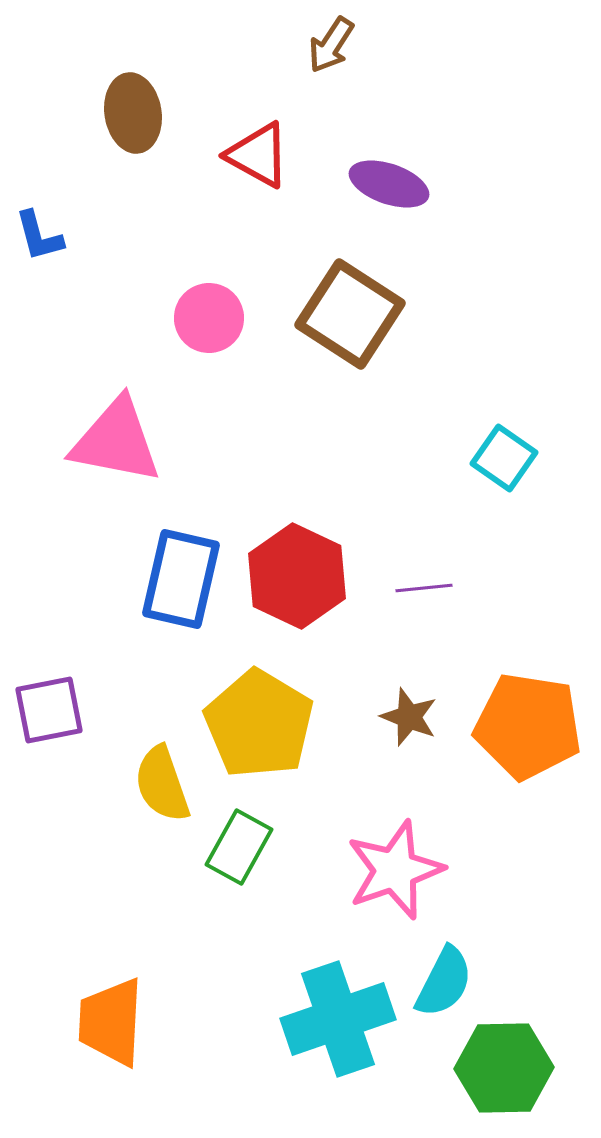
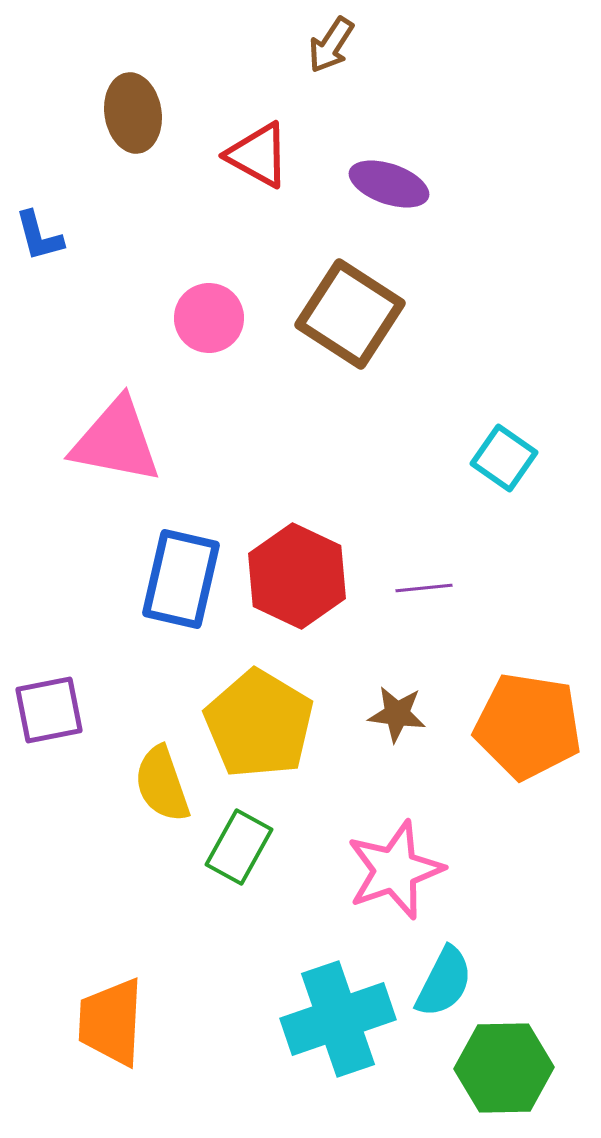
brown star: moved 12 px left, 3 px up; rotated 14 degrees counterclockwise
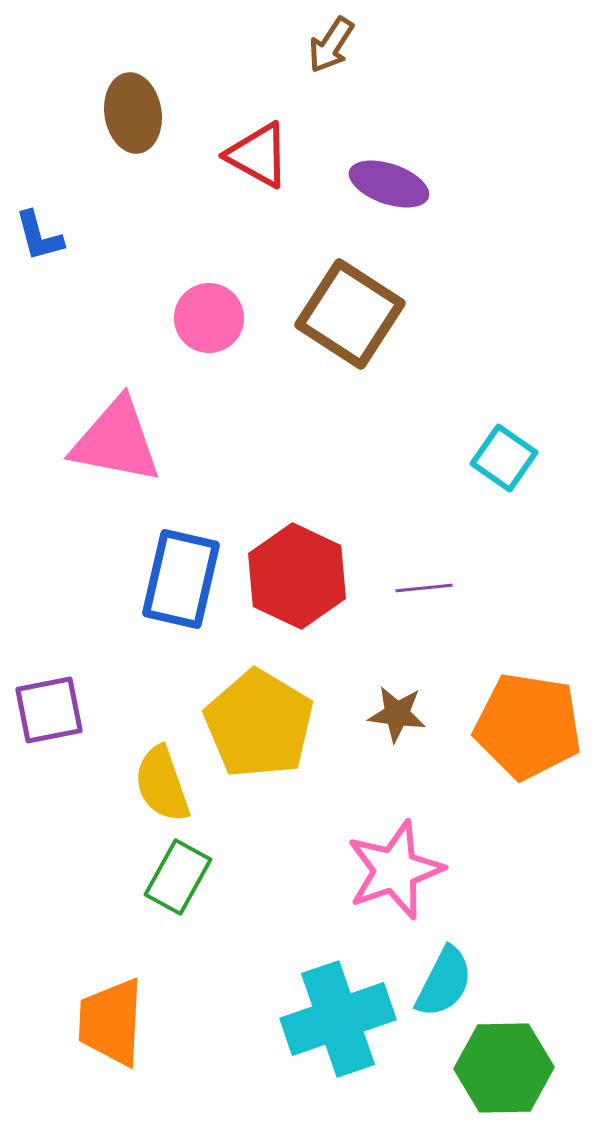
green rectangle: moved 61 px left, 30 px down
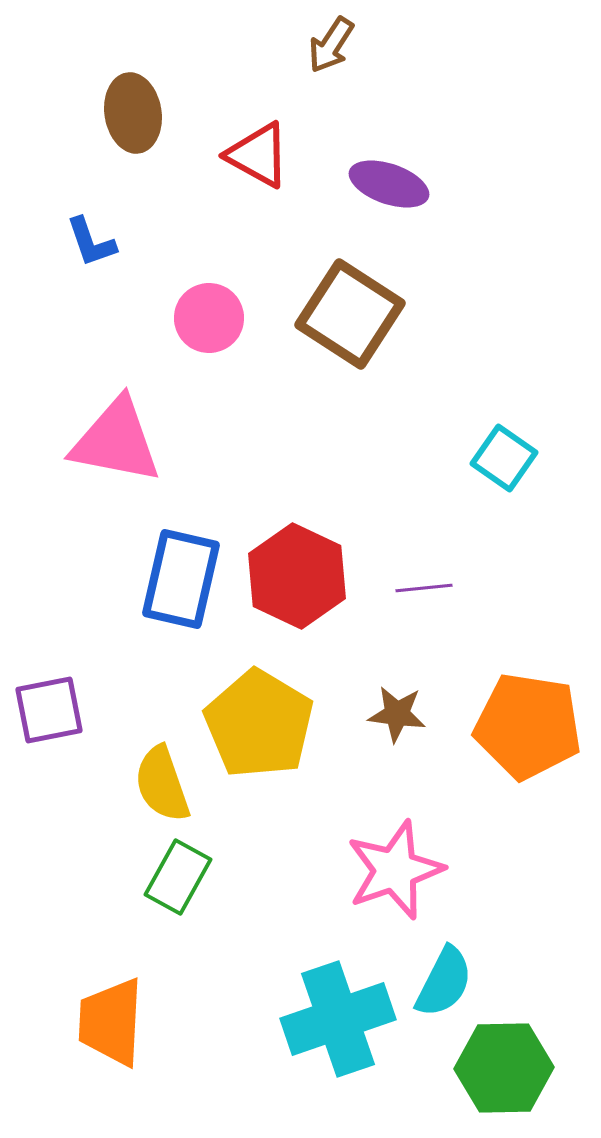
blue L-shape: moved 52 px right, 6 px down; rotated 4 degrees counterclockwise
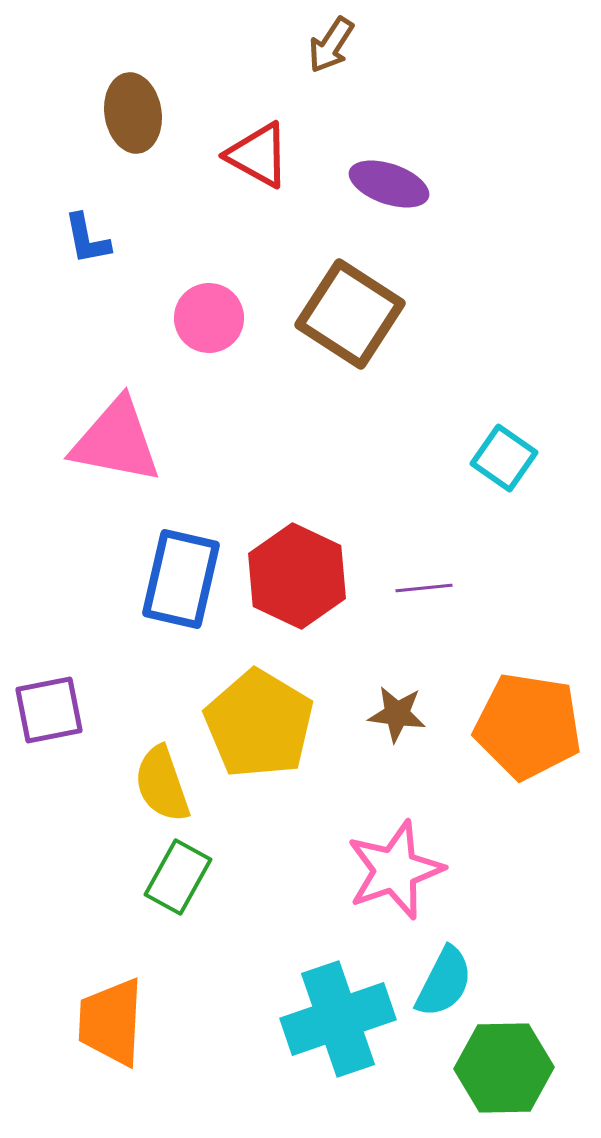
blue L-shape: moved 4 px left, 3 px up; rotated 8 degrees clockwise
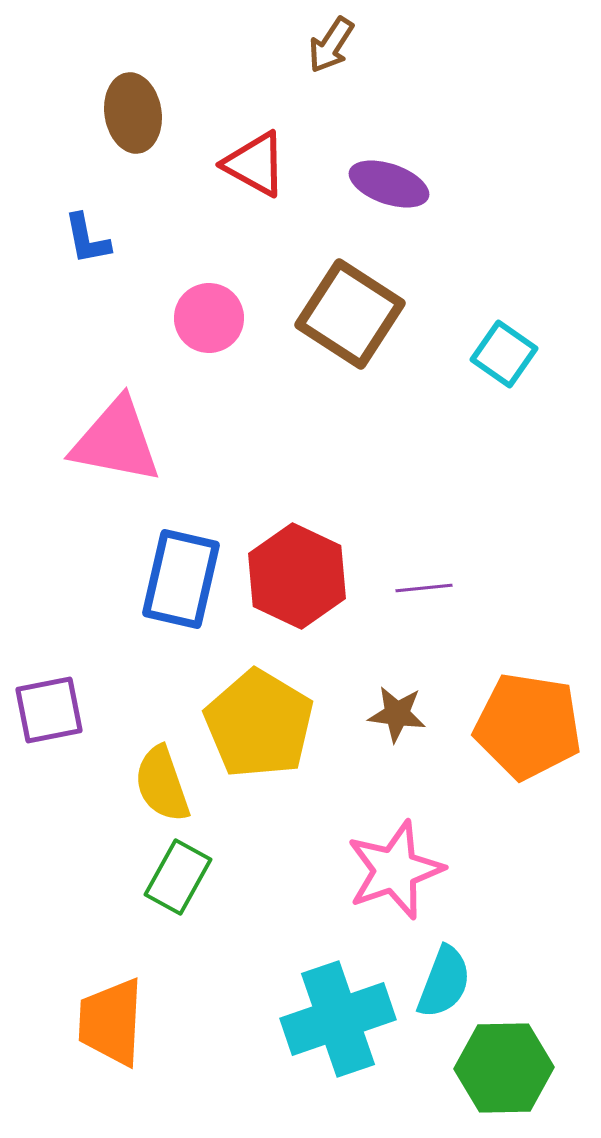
red triangle: moved 3 px left, 9 px down
cyan square: moved 104 px up
cyan semicircle: rotated 6 degrees counterclockwise
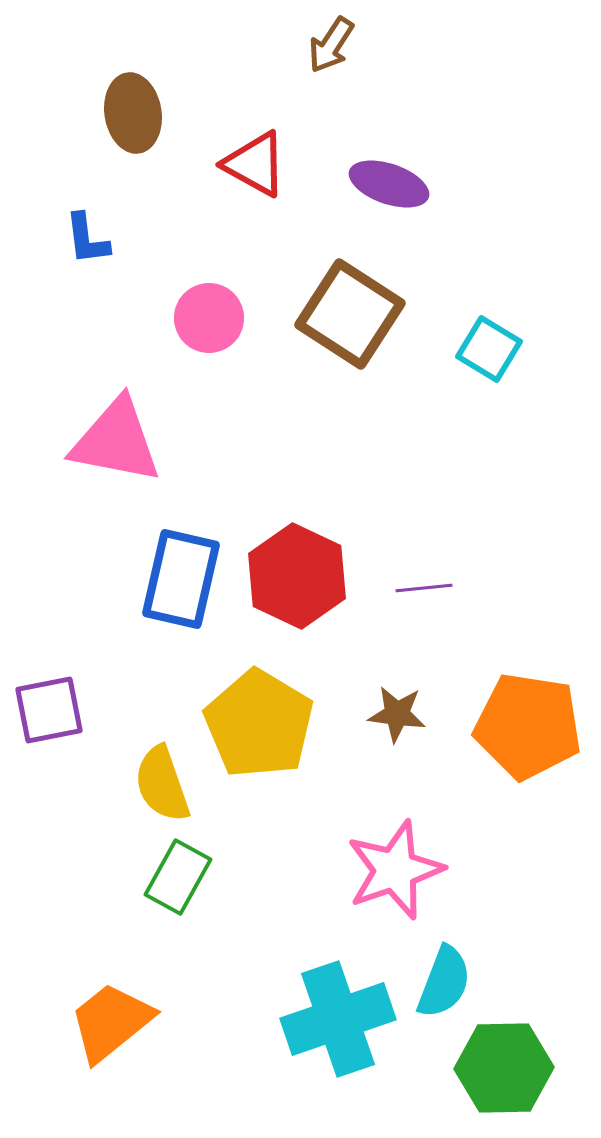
blue L-shape: rotated 4 degrees clockwise
cyan square: moved 15 px left, 5 px up; rotated 4 degrees counterclockwise
orange trapezoid: rotated 48 degrees clockwise
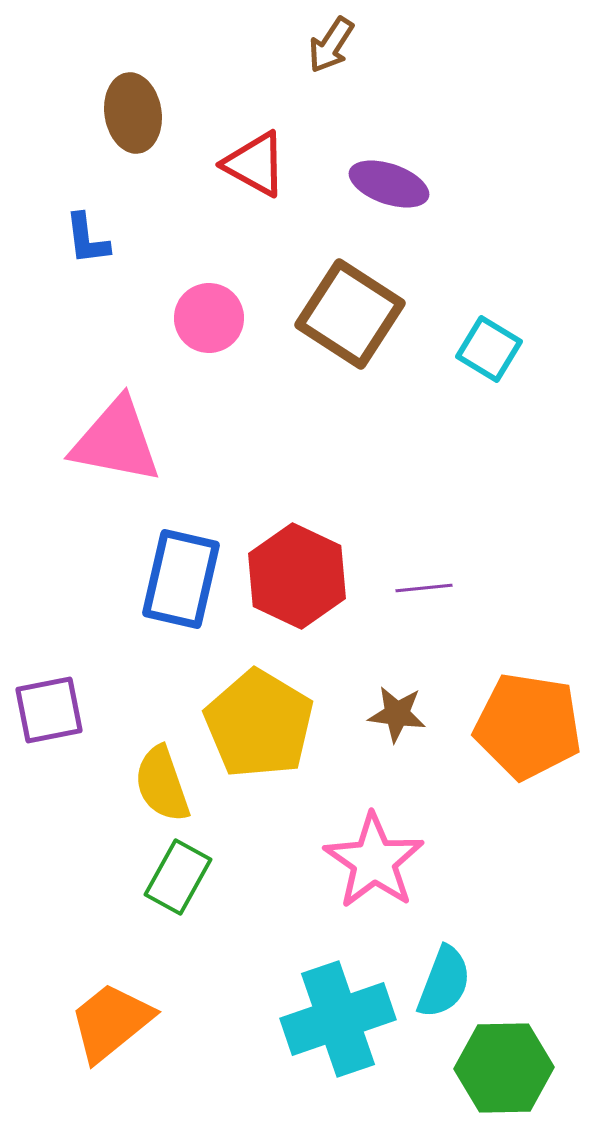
pink star: moved 21 px left, 9 px up; rotated 18 degrees counterclockwise
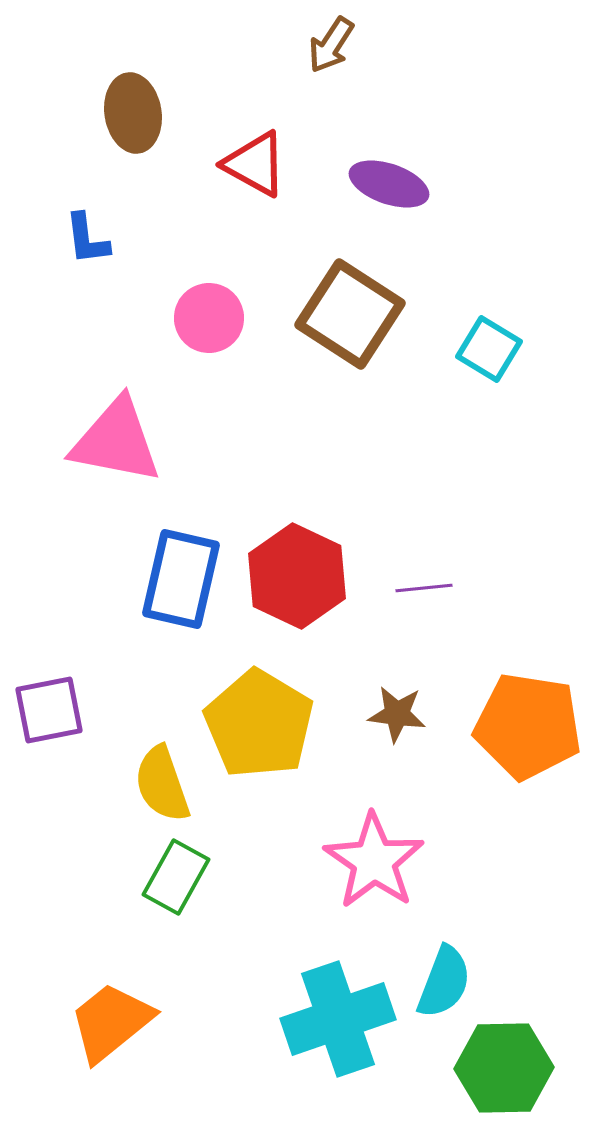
green rectangle: moved 2 px left
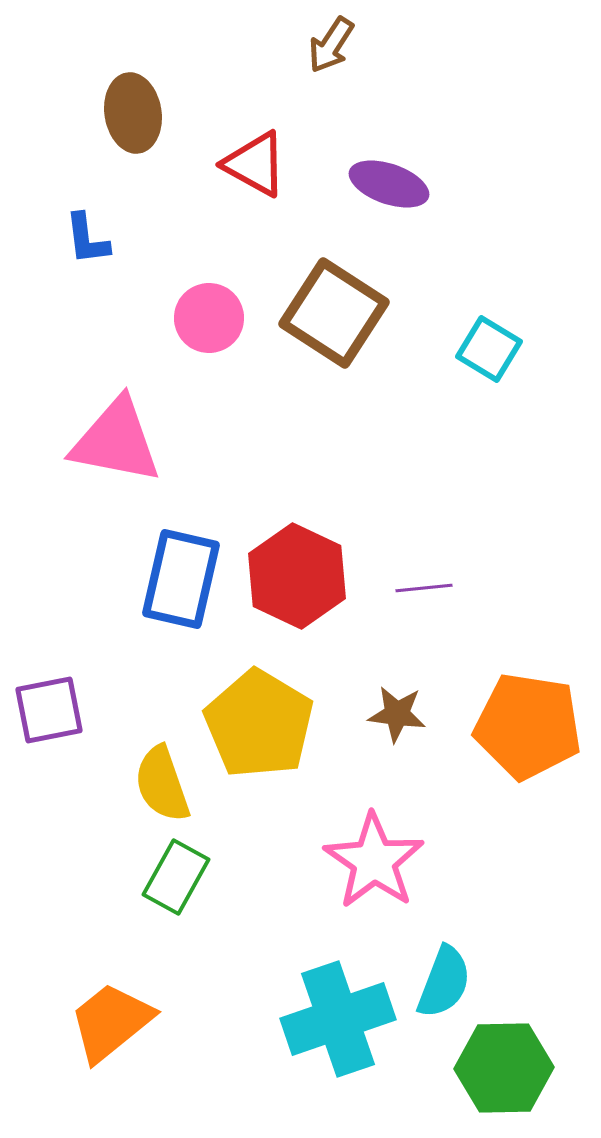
brown square: moved 16 px left, 1 px up
